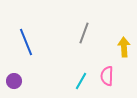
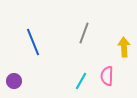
blue line: moved 7 px right
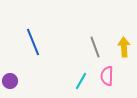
gray line: moved 11 px right, 14 px down; rotated 40 degrees counterclockwise
purple circle: moved 4 px left
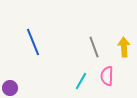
gray line: moved 1 px left
purple circle: moved 7 px down
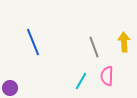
yellow arrow: moved 5 px up
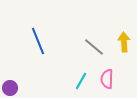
blue line: moved 5 px right, 1 px up
gray line: rotated 30 degrees counterclockwise
pink semicircle: moved 3 px down
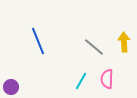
purple circle: moved 1 px right, 1 px up
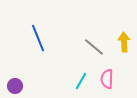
blue line: moved 3 px up
purple circle: moved 4 px right, 1 px up
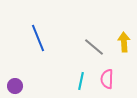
cyan line: rotated 18 degrees counterclockwise
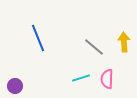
cyan line: moved 3 px up; rotated 60 degrees clockwise
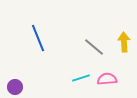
pink semicircle: rotated 84 degrees clockwise
purple circle: moved 1 px down
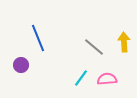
cyan line: rotated 36 degrees counterclockwise
purple circle: moved 6 px right, 22 px up
